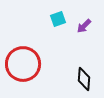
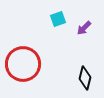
purple arrow: moved 2 px down
black diamond: moved 1 px right, 1 px up; rotated 10 degrees clockwise
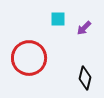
cyan square: rotated 21 degrees clockwise
red circle: moved 6 px right, 6 px up
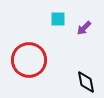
red circle: moved 2 px down
black diamond: moved 1 px right, 4 px down; rotated 25 degrees counterclockwise
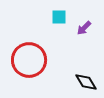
cyan square: moved 1 px right, 2 px up
black diamond: rotated 20 degrees counterclockwise
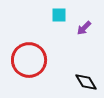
cyan square: moved 2 px up
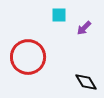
red circle: moved 1 px left, 3 px up
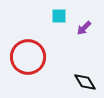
cyan square: moved 1 px down
black diamond: moved 1 px left
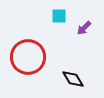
black diamond: moved 12 px left, 3 px up
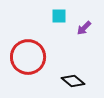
black diamond: moved 2 px down; rotated 20 degrees counterclockwise
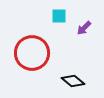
red circle: moved 4 px right, 4 px up
